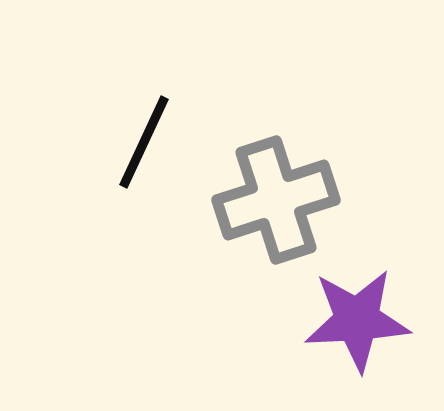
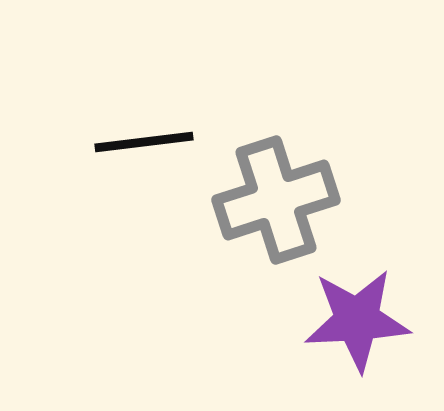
black line: rotated 58 degrees clockwise
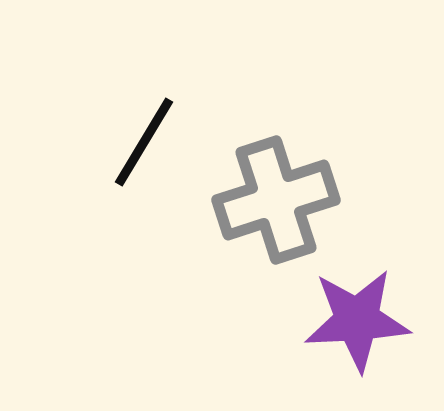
black line: rotated 52 degrees counterclockwise
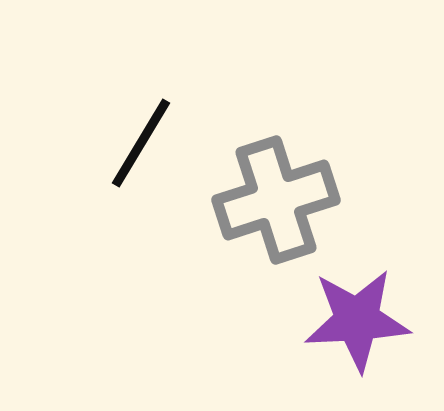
black line: moved 3 px left, 1 px down
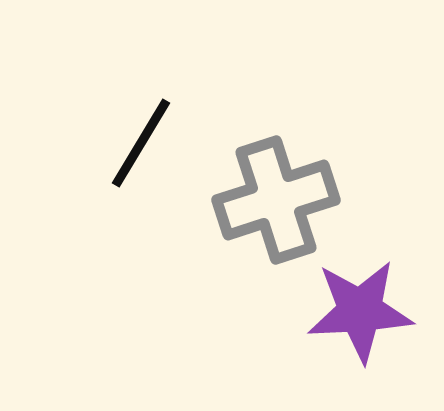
purple star: moved 3 px right, 9 px up
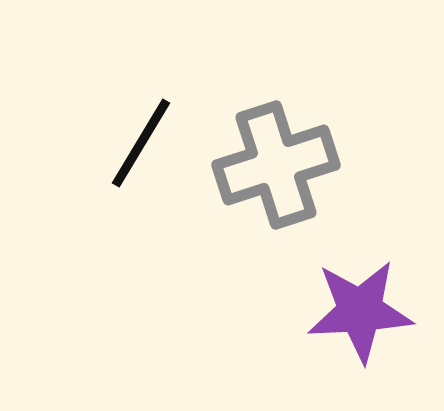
gray cross: moved 35 px up
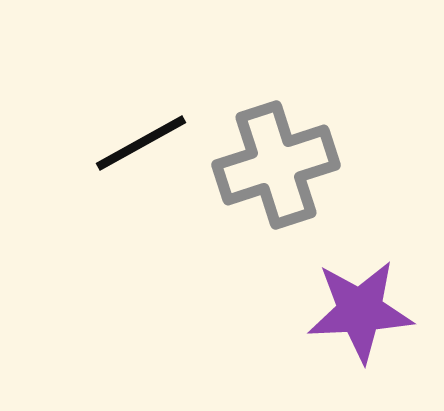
black line: rotated 30 degrees clockwise
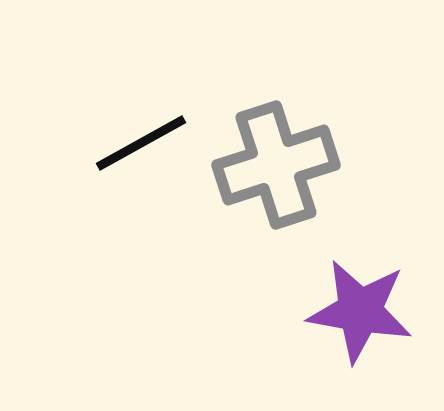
purple star: rotated 13 degrees clockwise
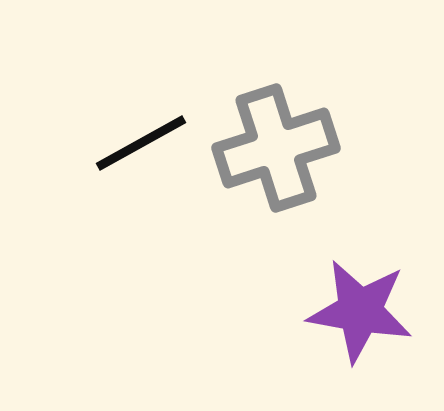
gray cross: moved 17 px up
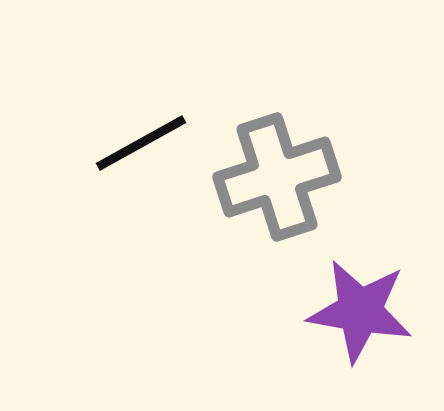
gray cross: moved 1 px right, 29 px down
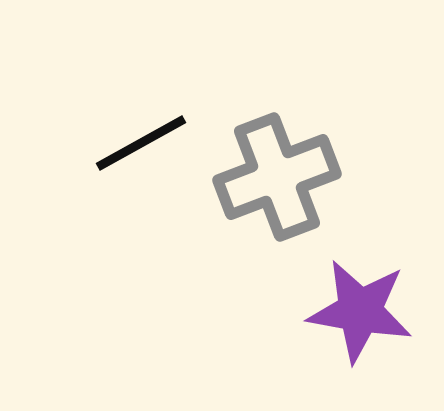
gray cross: rotated 3 degrees counterclockwise
